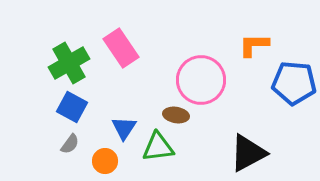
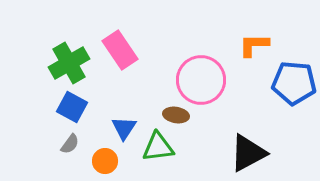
pink rectangle: moved 1 px left, 2 px down
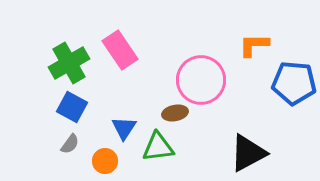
brown ellipse: moved 1 px left, 2 px up; rotated 20 degrees counterclockwise
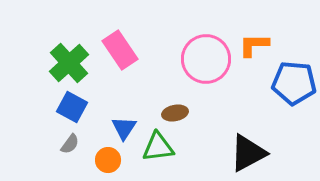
green cross: rotated 12 degrees counterclockwise
pink circle: moved 5 px right, 21 px up
orange circle: moved 3 px right, 1 px up
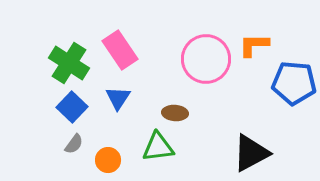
green cross: rotated 15 degrees counterclockwise
blue square: rotated 16 degrees clockwise
brown ellipse: rotated 15 degrees clockwise
blue triangle: moved 6 px left, 30 px up
gray semicircle: moved 4 px right
black triangle: moved 3 px right
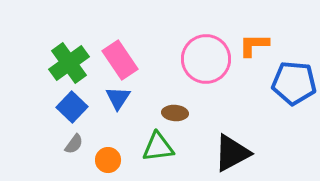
pink rectangle: moved 10 px down
green cross: rotated 21 degrees clockwise
black triangle: moved 19 px left
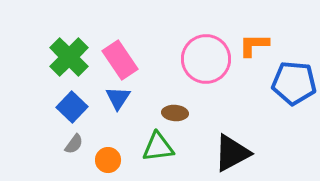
green cross: moved 6 px up; rotated 9 degrees counterclockwise
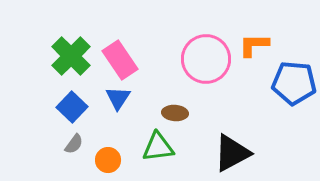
green cross: moved 2 px right, 1 px up
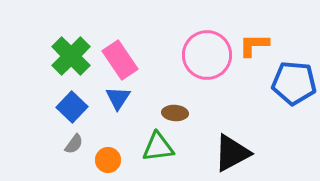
pink circle: moved 1 px right, 4 px up
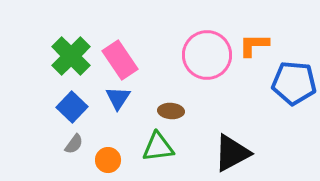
brown ellipse: moved 4 px left, 2 px up
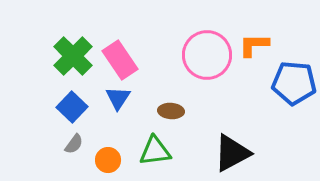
green cross: moved 2 px right
green triangle: moved 3 px left, 4 px down
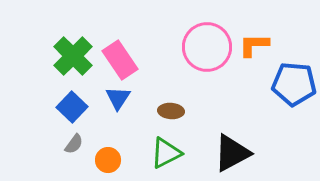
pink circle: moved 8 px up
blue pentagon: moved 1 px down
green triangle: moved 11 px right, 2 px down; rotated 20 degrees counterclockwise
